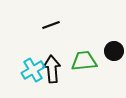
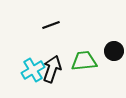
black arrow: rotated 24 degrees clockwise
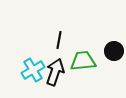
black line: moved 8 px right, 15 px down; rotated 60 degrees counterclockwise
green trapezoid: moved 1 px left
black arrow: moved 3 px right, 3 px down
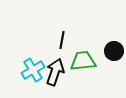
black line: moved 3 px right
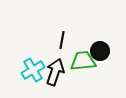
black circle: moved 14 px left
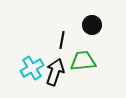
black circle: moved 8 px left, 26 px up
cyan cross: moved 1 px left, 2 px up
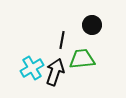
green trapezoid: moved 1 px left, 2 px up
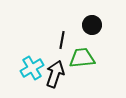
green trapezoid: moved 1 px up
black arrow: moved 2 px down
